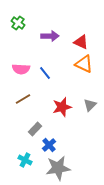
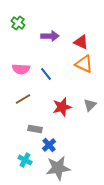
blue line: moved 1 px right, 1 px down
gray rectangle: rotated 56 degrees clockwise
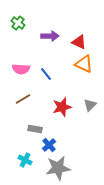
red triangle: moved 2 px left
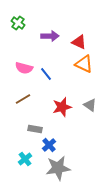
pink semicircle: moved 3 px right, 1 px up; rotated 12 degrees clockwise
gray triangle: rotated 40 degrees counterclockwise
cyan cross: moved 1 px up; rotated 24 degrees clockwise
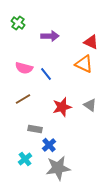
red triangle: moved 12 px right
